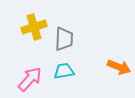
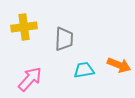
yellow cross: moved 10 px left; rotated 10 degrees clockwise
orange arrow: moved 2 px up
cyan trapezoid: moved 20 px right, 1 px up
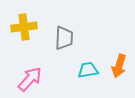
gray trapezoid: moved 1 px up
orange arrow: moved 1 px down; rotated 85 degrees clockwise
cyan trapezoid: moved 4 px right
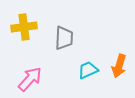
cyan trapezoid: rotated 15 degrees counterclockwise
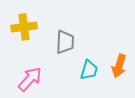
gray trapezoid: moved 1 px right, 4 px down
cyan trapezoid: moved 1 px right; rotated 130 degrees clockwise
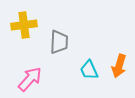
yellow cross: moved 2 px up
gray trapezoid: moved 6 px left
cyan trapezoid: rotated 140 degrees clockwise
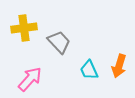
yellow cross: moved 3 px down
gray trapezoid: rotated 45 degrees counterclockwise
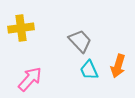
yellow cross: moved 3 px left
gray trapezoid: moved 21 px right, 1 px up
orange arrow: moved 1 px left
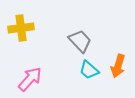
cyan trapezoid: rotated 25 degrees counterclockwise
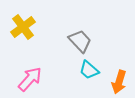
yellow cross: moved 2 px right, 1 px up; rotated 30 degrees counterclockwise
orange arrow: moved 1 px right, 16 px down
